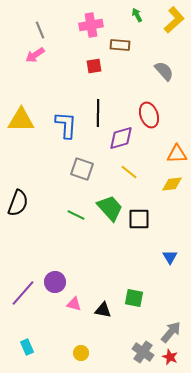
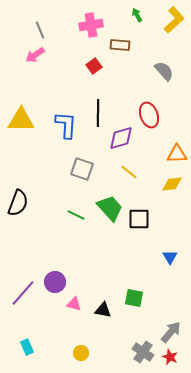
red square: rotated 28 degrees counterclockwise
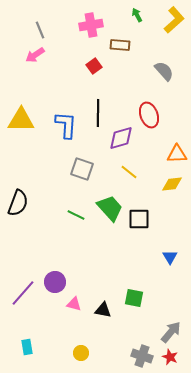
cyan rectangle: rotated 14 degrees clockwise
gray cross: moved 1 px left, 4 px down; rotated 15 degrees counterclockwise
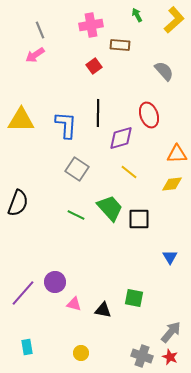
gray square: moved 5 px left; rotated 15 degrees clockwise
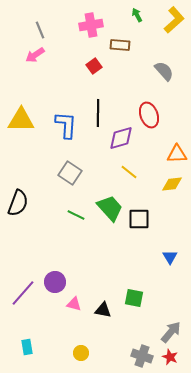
gray square: moved 7 px left, 4 px down
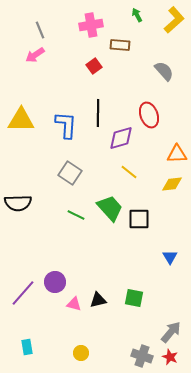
black semicircle: rotated 68 degrees clockwise
black triangle: moved 5 px left, 10 px up; rotated 24 degrees counterclockwise
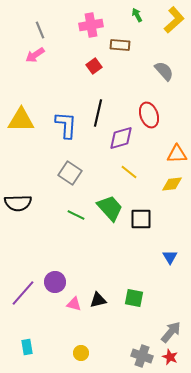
black line: rotated 12 degrees clockwise
black square: moved 2 px right
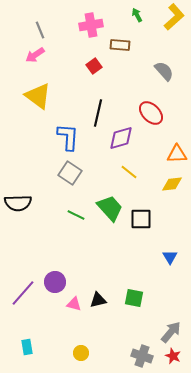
yellow L-shape: moved 3 px up
red ellipse: moved 2 px right, 2 px up; rotated 25 degrees counterclockwise
yellow triangle: moved 17 px right, 24 px up; rotated 36 degrees clockwise
blue L-shape: moved 2 px right, 12 px down
red star: moved 3 px right, 1 px up
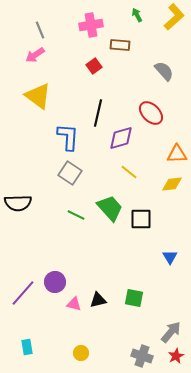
red star: moved 3 px right; rotated 21 degrees clockwise
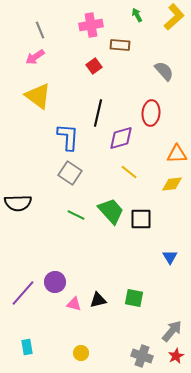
pink arrow: moved 2 px down
red ellipse: rotated 50 degrees clockwise
green trapezoid: moved 1 px right, 3 px down
gray arrow: moved 1 px right, 1 px up
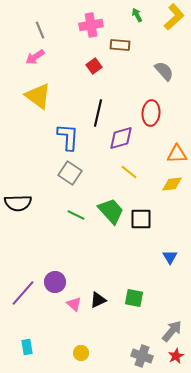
black triangle: rotated 12 degrees counterclockwise
pink triangle: rotated 28 degrees clockwise
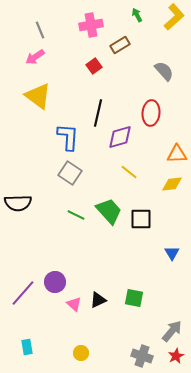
brown rectangle: rotated 36 degrees counterclockwise
purple diamond: moved 1 px left, 1 px up
green trapezoid: moved 2 px left
blue triangle: moved 2 px right, 4 px up
